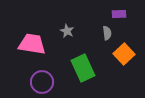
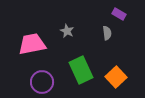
purple rectangle: rotated 32 degrees clockwise
pink trapezoid: rotated 20 degrees counterclockwise
orange square: moved 8 px left, 23 px down
green rectangle: moved 2 px left, 2 px down
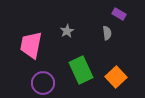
gray star: rotated 16 degrees clockwise
pink trapezoid: moved 1 px left, 1 px down; rotated 68 degrees counterclockwise
purple circle: moved 1 px right, 1 px down
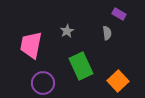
green rectangle: moved 4 px up
orange square: moved 2 px right, 4 px down
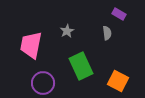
orange square: rotated 20 degrees counterclockwise
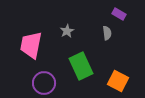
purple circle: moved 1 px right
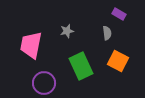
gray star: rotated 16 degrees clockwise
orange square: moved 20 px up
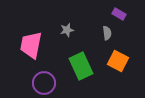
gray star: moved 1 px up
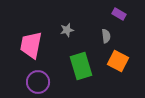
gray semicircle: moved 1 px left, 3 px down
green rectangle: rotated 8 degrees clockwise
purple circle: moved 6 px left, 1 px up
